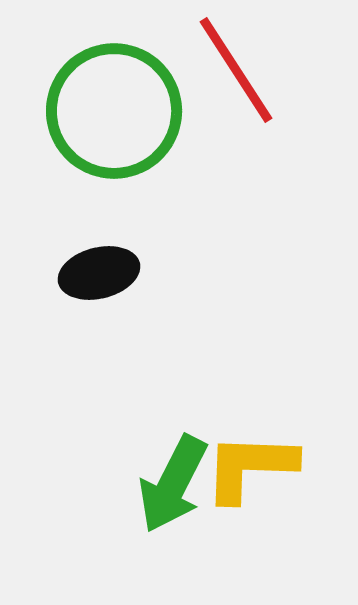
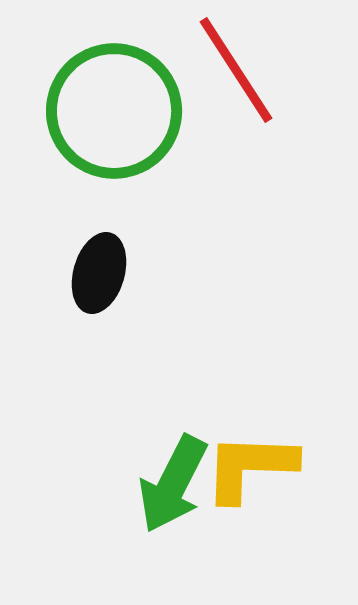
black ellipse: rotated 60 degrees counterclockwise
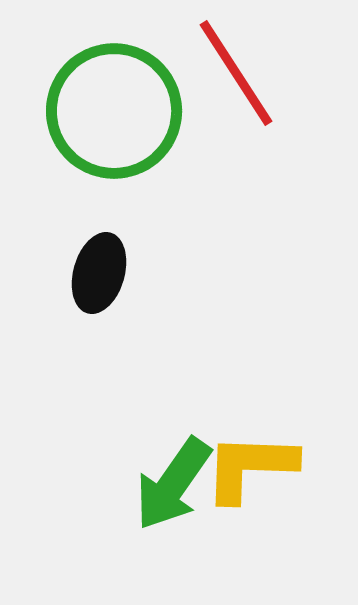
red line: moved 3 px down
green arrow: rotated 8 degrees clockwise
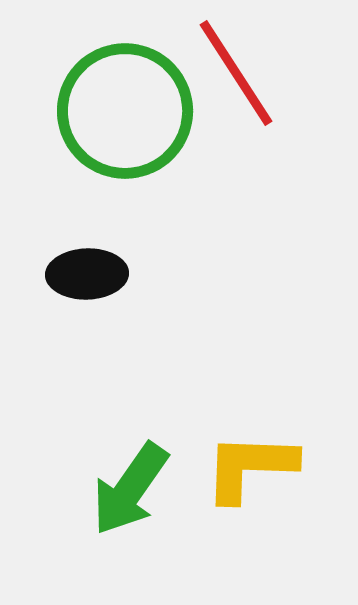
green circle: moved 11 px right
black ellipse: moved 12 px left, 1 px down; rotated 72 degrees clockwise
green arrow: moved 43 px left, 5 px down
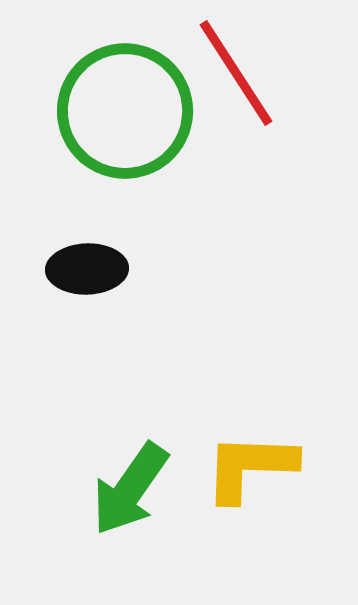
black ellipse: moved 5 px up
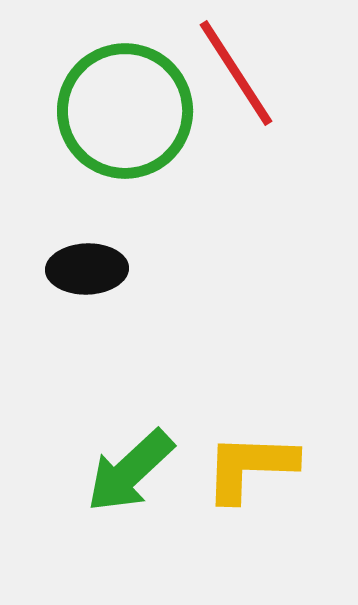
green arrow: moved 18 px up; rotated 12 degrees clockwise
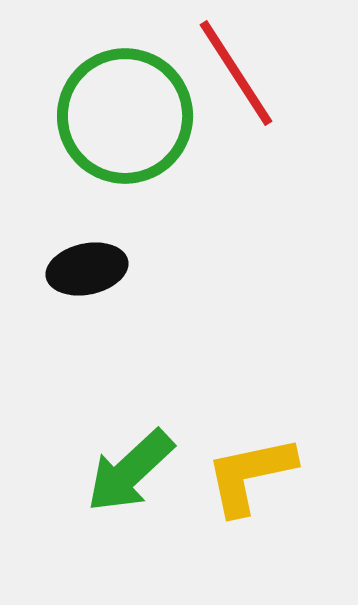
green circle: moved 5 px down
black ellipse: rotated 10 degrees counterclockwise
yellow L-shape: moved 8 px down; rotated 14 degrees counterclockwise
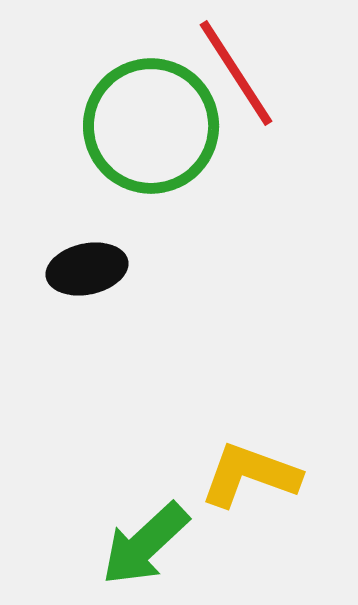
green circle: moved 26 px right, 10 px down
green arrow: moved 15 px right, 73 px down
yellow L-shape: rotated 32 degrees clockwise
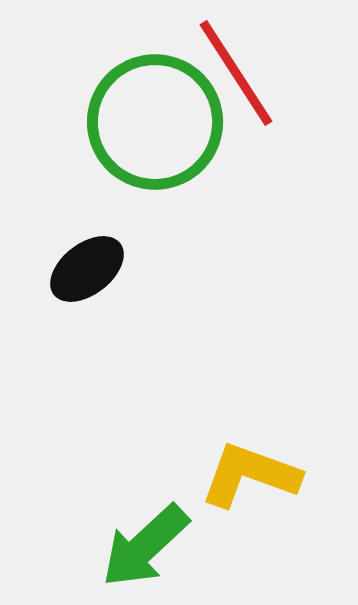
green circle: moved 4 px right, 4 px up
black ellipse: rotated 26 degrees counterclockwise
green arrow: moved 2 px down
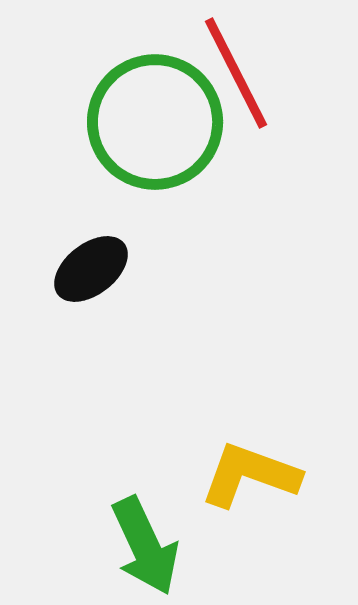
red line: rotated 6 degrees clockwise
black ellipse: moved 4 px right
green arrow: rotated 72 degrees counterclockwise
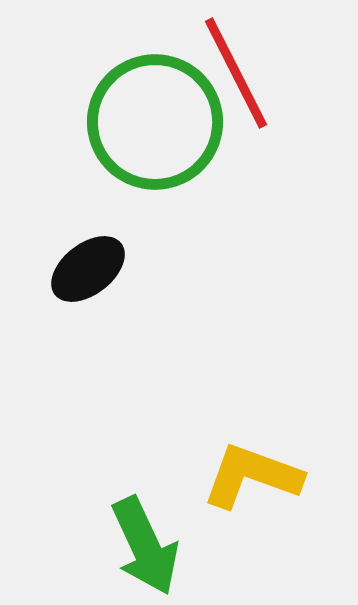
black ellipse: moved 3 px left
yellow L-shape: moved 2 px right, 1 px down
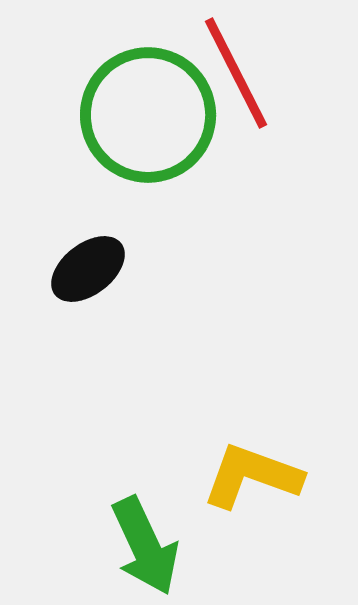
green circle: moved 7 px left, 7 px up
